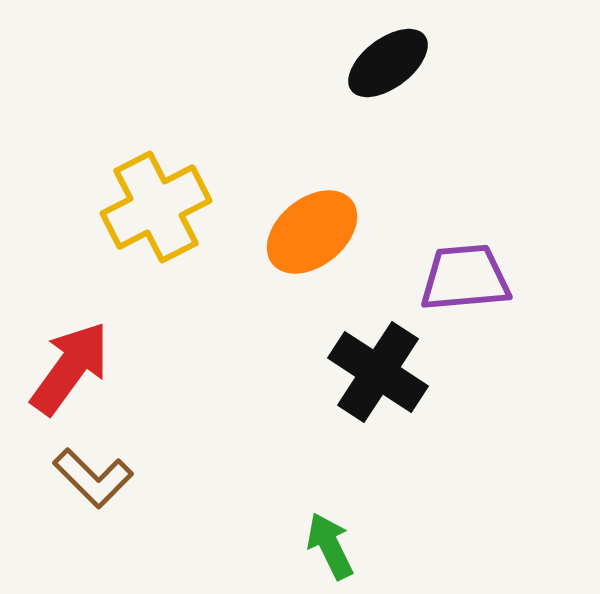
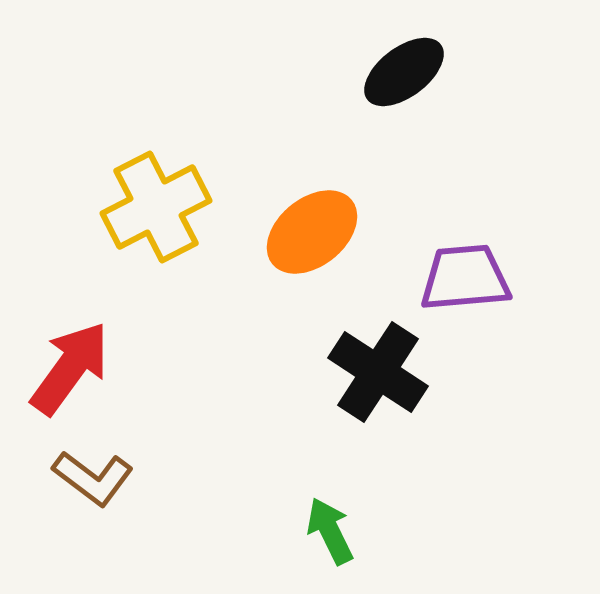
black ellipse: moved 16 px right, 9 px down
brown L-shape: rotated 8 degrees counterclockwise
green arrow: moved 15 px up
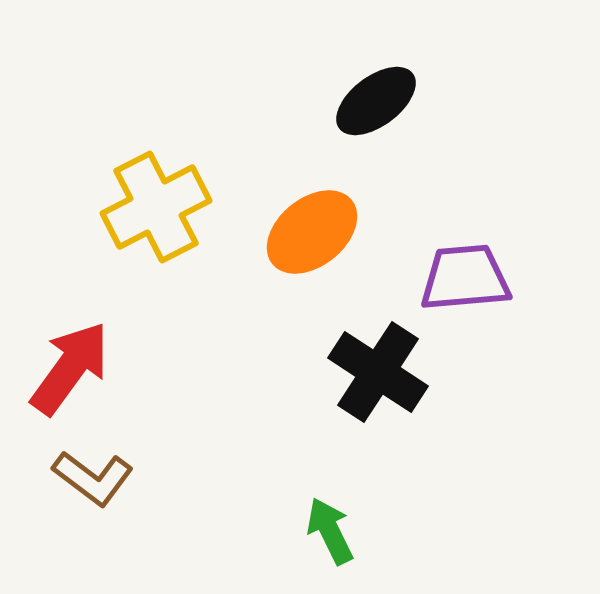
black ellipse: moved 28 px left, 29 px down
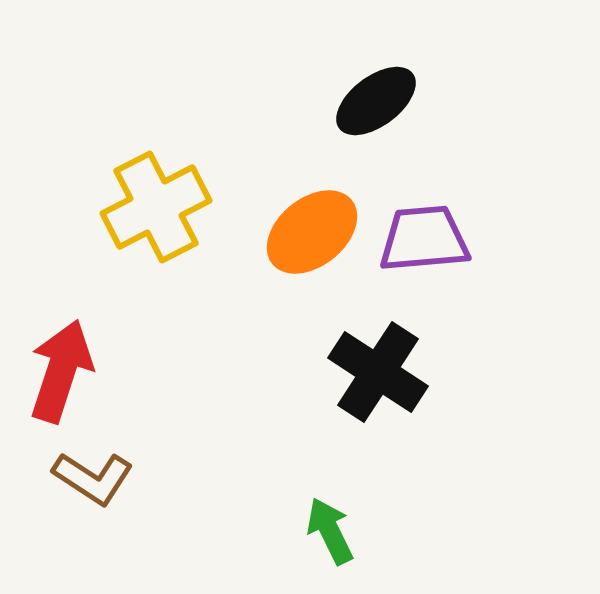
purple trapezoid: moved 41 px left, 39 px up
red arrow: moved 9 px left, 3 px down; rotated 18 degrees counterclockwise
brown L-shape: rotated 4 degrees counterclockwise
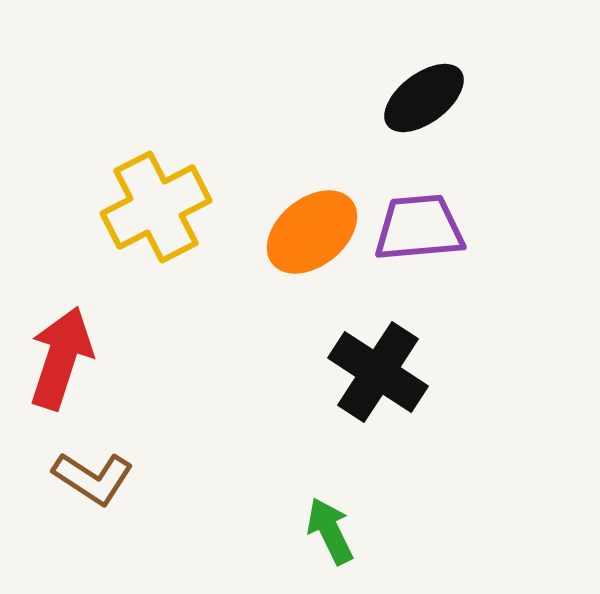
black ellipse: moved 48 px right, 3 px up
purple trapezoid: moved 5 px left, 11 px up
red arrow: moved 13 px up
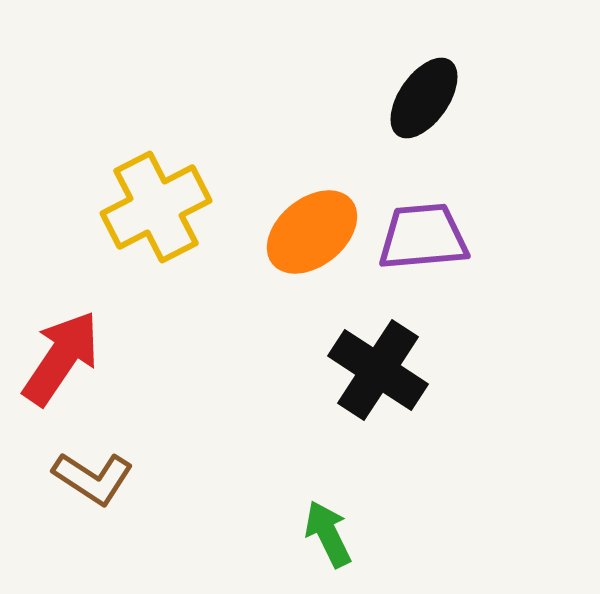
black ellipse: rotated 18 degrees counterclockwise
purple trapezoid: moved 4 px right, 9 px down
red arrow: rotated 16 degrees clockwise
black cross: moved 2 px up
green arrow: moved 2 px left, 3 px down
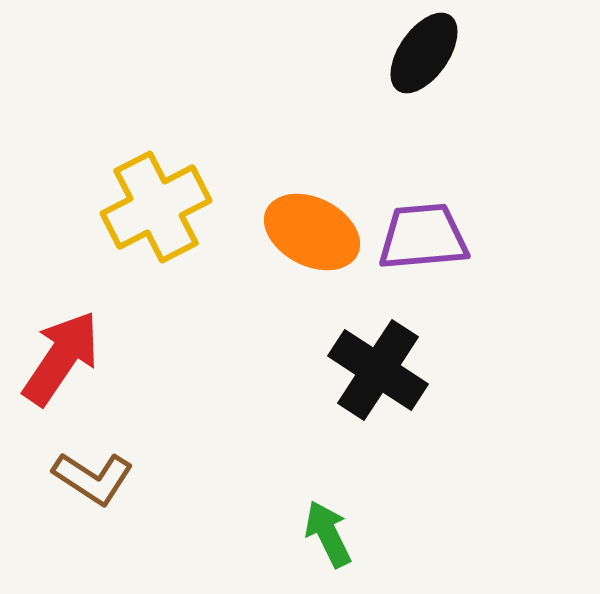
black ellipse: moved 45 px up
orange ellipse: rotated 66 degrees clockwise
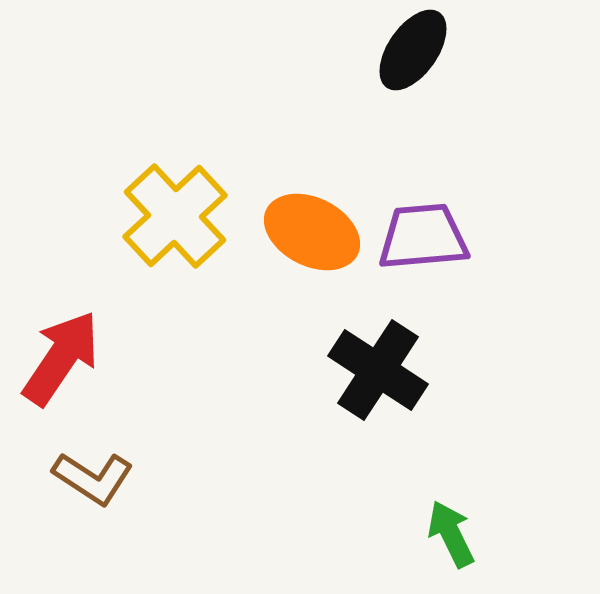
black ellipse: moved 11 px left, 3 px up
yellow cross: moved 19 px right, 9 px down; rotated 16 degrees counterclockwise
green arrow: moved 123 px right
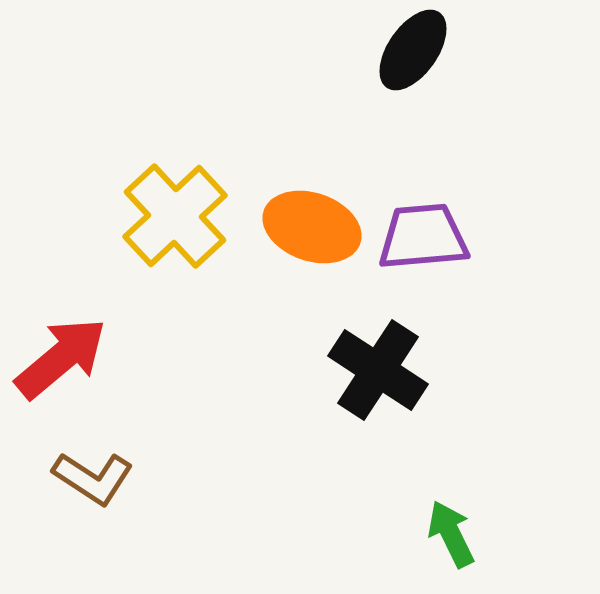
orange ellipse: moved 5 px up; rotated 8 degrees counterclockwise
red arrow: rotated 16 degrees clockwise
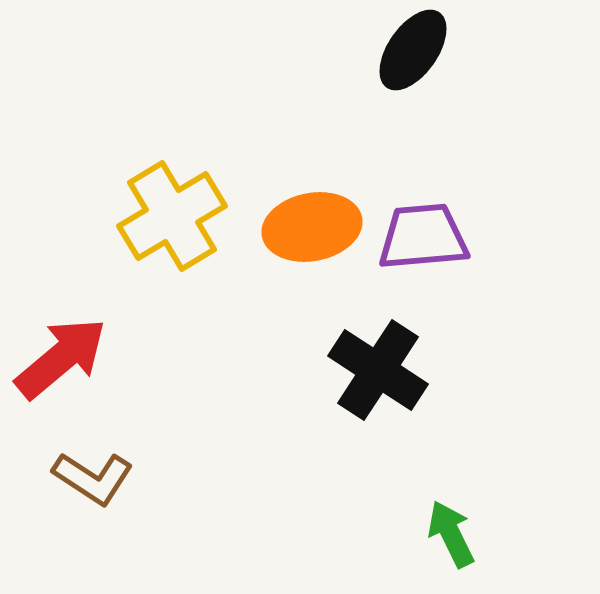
yellow cross: moved 3 px left; rotated 12 degrees clockwise
orange ellipse: rotated 30 degrees counterclockwise
